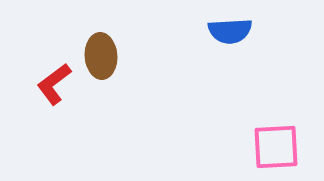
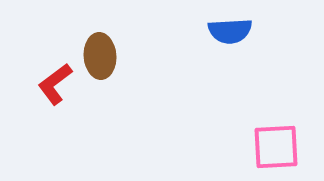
brown ellipse: moved 1 px left
red L-shape: moved 1 px right
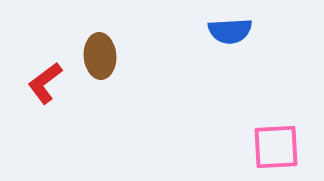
red L-shape: moved 10 px left, 1 px up
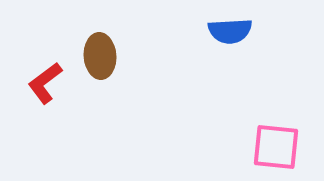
pink square: rotated 9 degrees clockwise
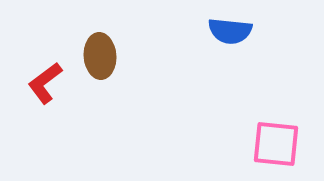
blue semicircle: rotated 9 degrees clockwise
pink square: moved 3 px up
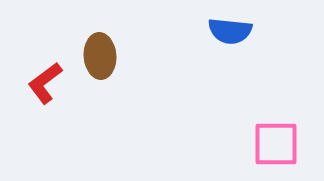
pink square: rotated 6 degrees counterclockwise
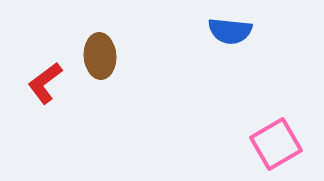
pink square: rotated 30 degrees counterclockwise
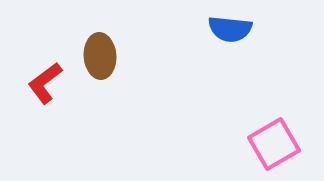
blue semicircle: moved 2 px up
pink square: moved 2 px left
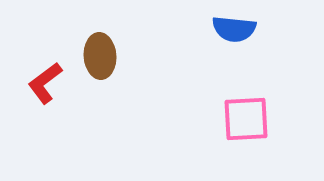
blue semicircle: moved 4 px right
pink square: moved 28 px left, 25 px up; rotated 27 degrees clockwise
